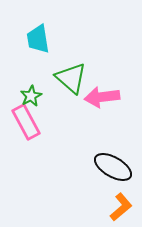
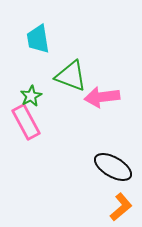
green triangle: moved 2 px up; rotated 20 degrees counterclockwise
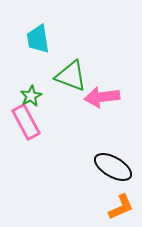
orange L-shape: rotated 16 degrees clockwise
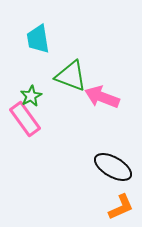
pink arrow: rotated 28 degrees clockwise
pink rectangle: moved 1 px left, 3 px up; rotated 8 degrees counterclockwise
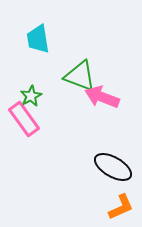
green triangle: moved 9 px right
pink rectangle: moved 1 px left
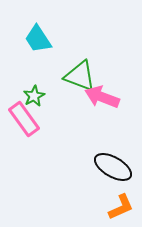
cyan trapezoid: rotated 24 degrees counterclockwise
green star: moved 3 px right
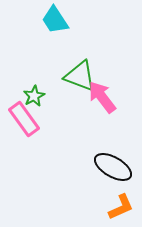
cyan trapezoid: moved 17 px right, 19 px up
pink arrow: rotated 32 degrees clockwise
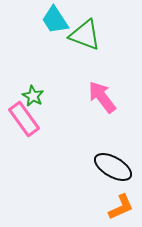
green triangle: moved 5 px right, 41 px up
green star: moved 1 px left; rotated 15 degrees counterclockwise
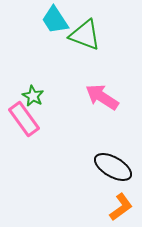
pink arrow: rotated 20 degrees counterclockwise
orange L-shape: rotated 12 degrees counterclockwise
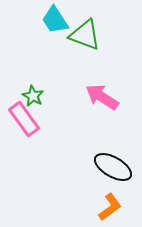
orange L-shape: moved 11 px left
